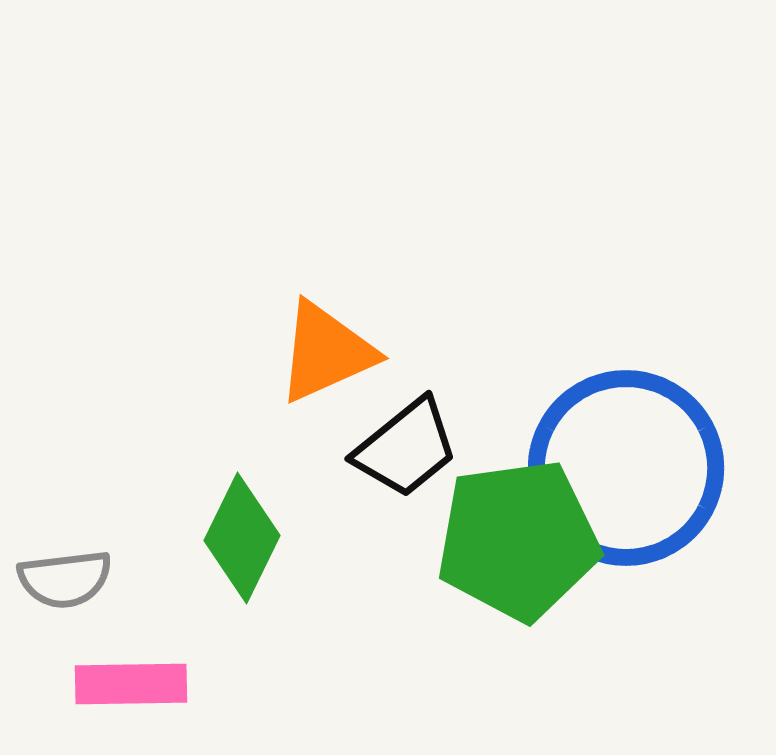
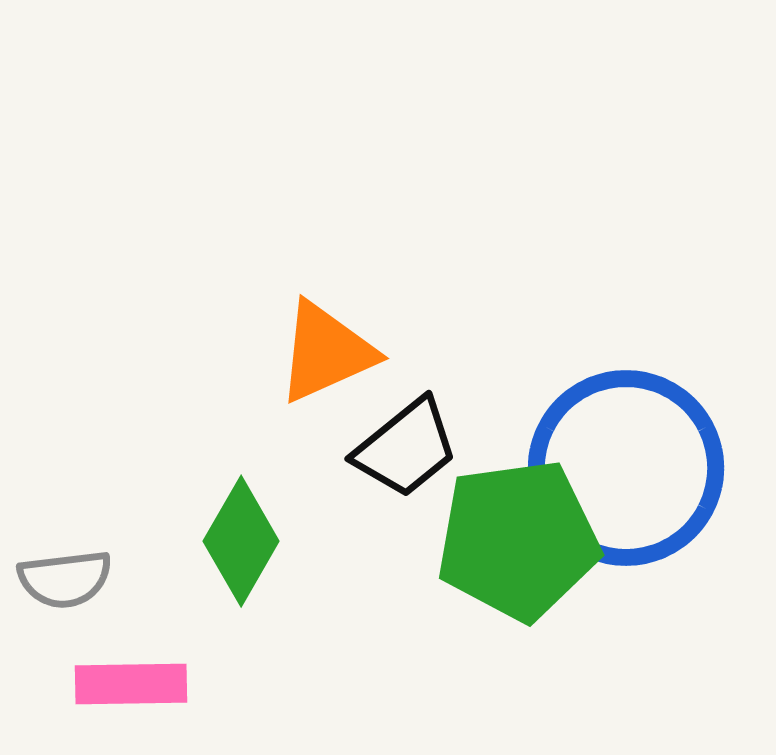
green diamond: moved 1 px left, 3 px down; rotated 4 degrees clockwise
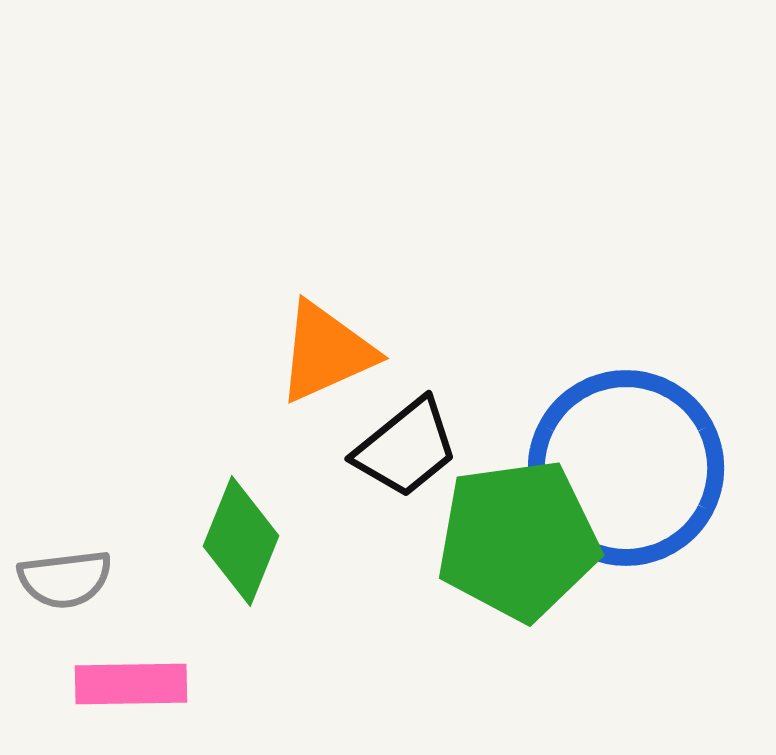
green diamond: rotated 8 degrees counterclockwise
